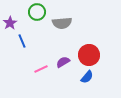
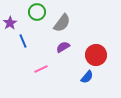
gray semicircle: rotated 48 degrees counterclockwise
blue line: moved 1 px right
red circle: moved 7 px right
purple semicircle: moved 15 px up
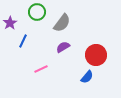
blue line: rotated 48 degrees clockwise
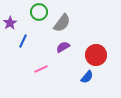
green circle: moved 2 px right
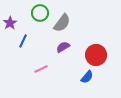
green circle: moved 1 px right, 1 px down
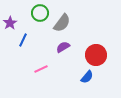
blue line: moved 1 px up
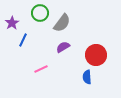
purple star: moved 2 px right
blue semicircle: rotated 136 degrees clockwise
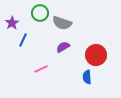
gray semicircle: rotated 72 degrees clockwise
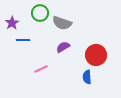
blue line: rotated 64 degrees clockwise
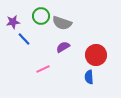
green circle: moved 1 px right, 3 px down
purple star: moved 1 px right, 1 px up; rotated 24 degrees clockwise
blue line: moved 1 px right, 1 px up; rotated 48 degrees clockwise
pink line: moved 2 px right
blue semicircle: moved 2 px right
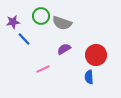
purple semicircle: moved 1 px right, 2 px down
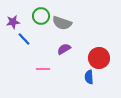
red circle: moved 3 px right, 3 px down
pink line: rotated 24 degrees clockwise
